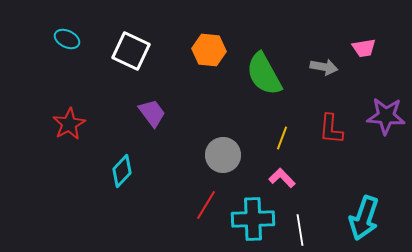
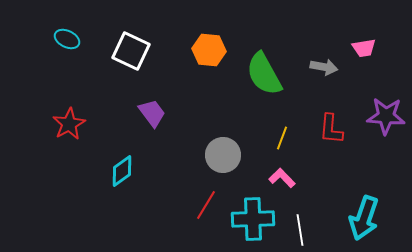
cyan diamond: rotated 12 degrees clockwise
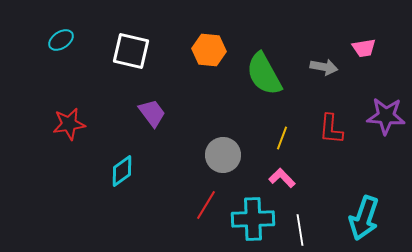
cyan ellipse: moved 6 px left, 1 px down; rotated 60 degrees counterclockwise
white square: rotated 12 degrees counterclockwise
red star: rotated 20 degrees clockwise
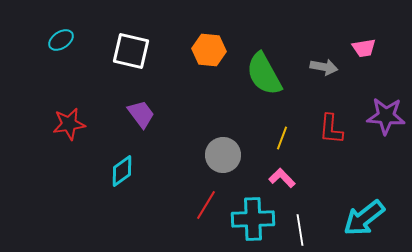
purple trapezoid: moved 11 px left, 1 px down
cyan arrow: rotated 33 degrees clockwise
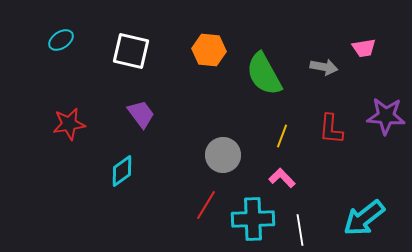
yellow line: moved 2 px up
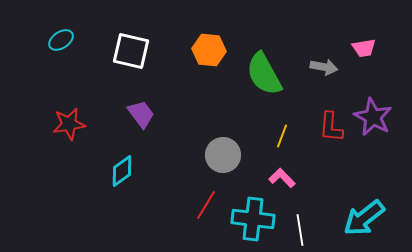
purple star: moved 13 px left, 1 px down; rotated 24 degrees clockwise
red L-shape: moved 2 px up
cyan cross: rotated 9 degrees clockwise
